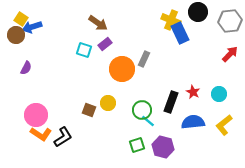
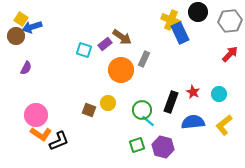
brown arrow: moved 24 px right, 14 px down
brown circle: moved 1 px down
orange circle: moved 1 px left, 1 px down
black L-shape: moved 4 px left, 4 px down; rotated 10 degrees clockwise
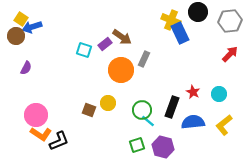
black rectangle: moved 1 px right, 5 px down
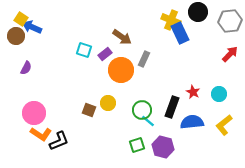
blue arrow: rotated 42 degrees clockwise
purple rectangle: moved 10 px down
pink circle: moved 2 px left, 2 px up
blue semicircle: moved 1 px left
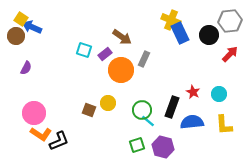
black circle: moved 11 px right, 23 px down
yellow L-shape: rotated 55 degrees counterclockwise
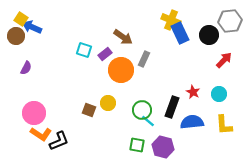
brown arrow: moved 1 px right
red arrow: moved 6 px left, 6 px down
green square: rotated 28 degrees clockwise
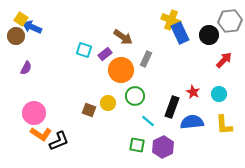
gray rectangle: moved 2 px right
green circle: moved 7 px left, 14 px up
purple hexagon: rotated 20 degrees clockwise
